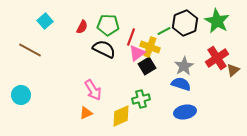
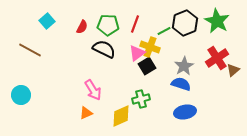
cyan square: moved 2 px right
red line: moved 4 px right, 13 px up
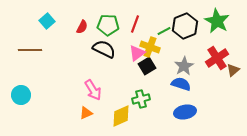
black hexagon: moved 3 px down
brown line: rotated 30 degrees counterclockwise
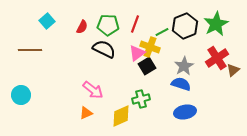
green star: moved 1 px left, 3 px down; rotated 15 degrees clockwise
green line: moved 2 px left, 1 px down
pink arrow: rotated 20 degrees counterclockwise
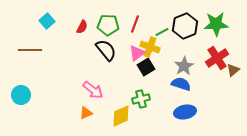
green star: rotated 25 degrees clockwise
black semicircle: moved 2 px right, 1 px down; rotated 25 degrees clockwise
black square: moved 1 px left, 1 px down
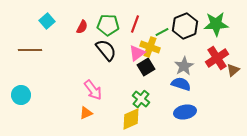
pink arrow: rotated 15 degrees clockwise
green cross: rotated 36 degrees counterclockwise
yellow diamond: moved 10 px right, 3 px down
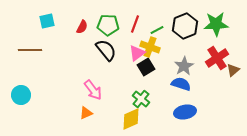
cyan square: rotated 28 degrees clockwise
green line: moved 5 px left, 2 px up
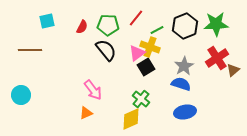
red line: moved 1 px right, 6 px up; rotated 18 degrees clockwise
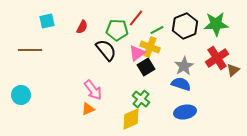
green pentagon: moved 9 px right, 5 px down
orange triangle: moved 2 px right, 4 px up
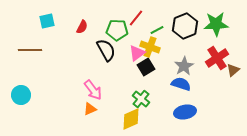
black semicircle: rotated 10 degrees clockwise
orange triangle: moved 2 px right
